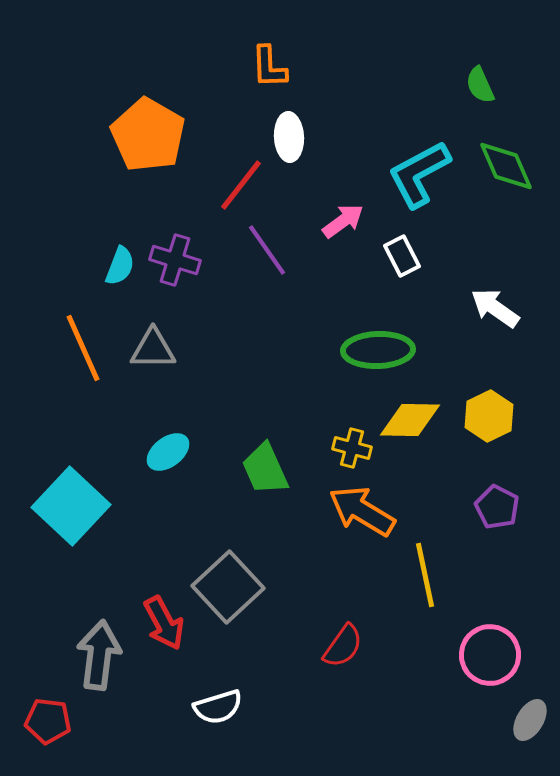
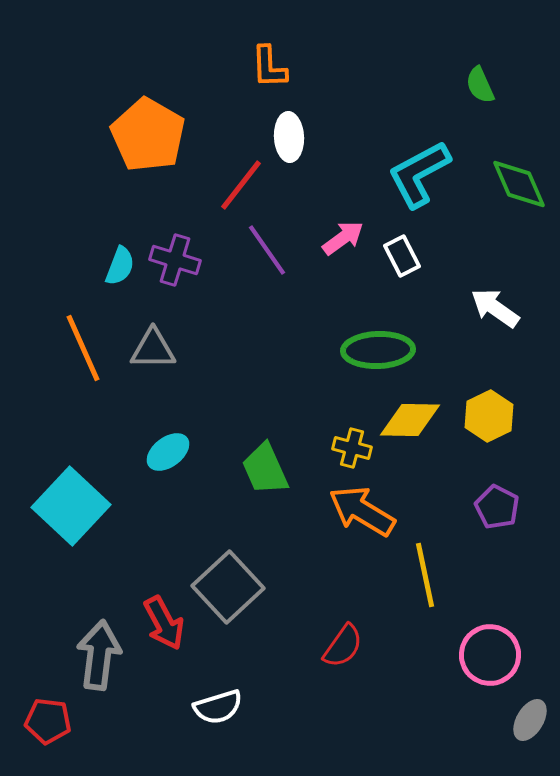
green diamond: moved 13 px right, 18 px down
pink arrow: moved 17 px down
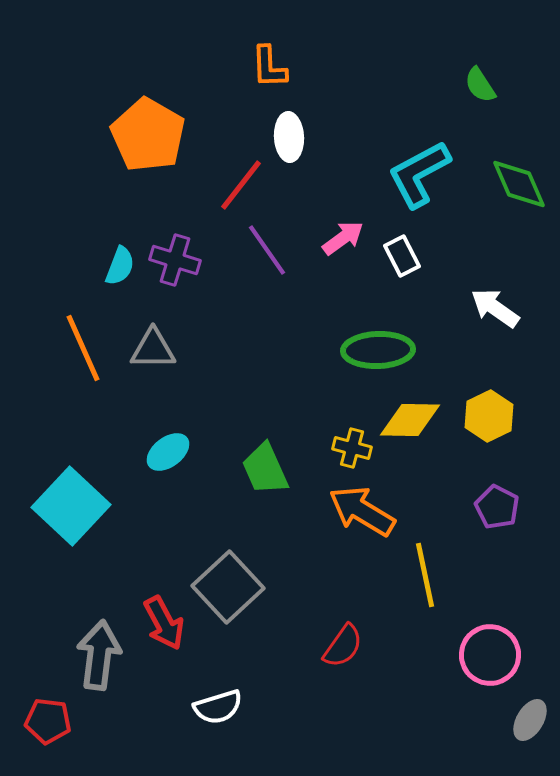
green semicircle: rotated 9 degrees counterclockwise
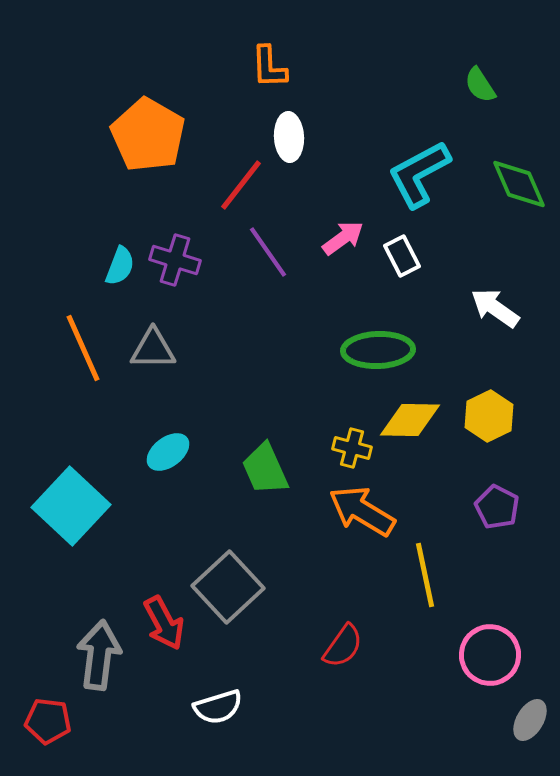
purple line: moved 1 px right, 2 px down
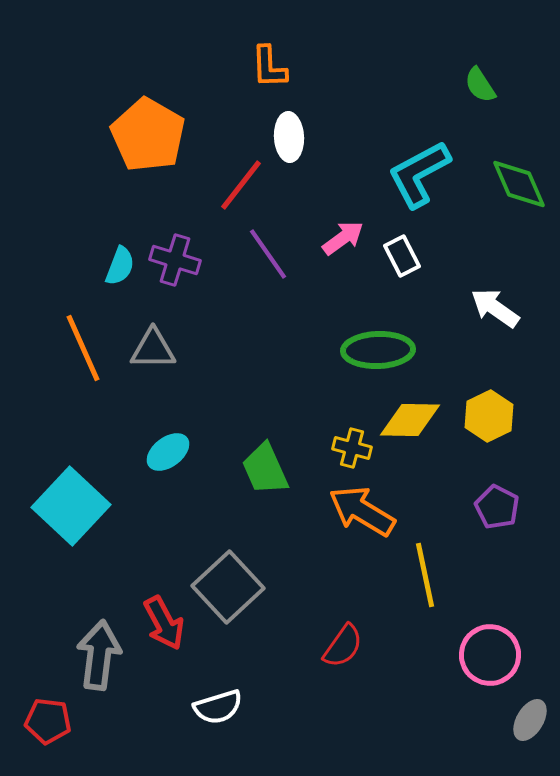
purple line: moved 2 px down
